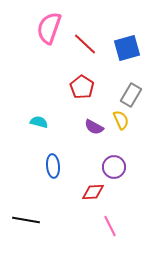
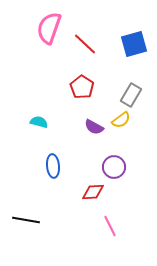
blue square: moved 7 px right, 4 px up
yellow semicircle: rotated 78 degrees clockwise
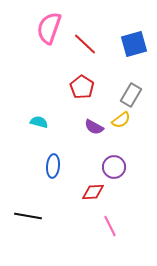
blue ellipse: rotated 10 degrees clockwise
black line: moved 2 px right, 4 px up
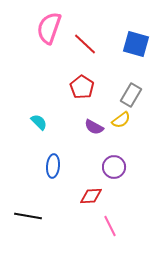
blue square: moved 2 px right; rotated 32 degrees clockwise
cyan semicircle: rotated 30 degrees clockwise
red diamond: moved 2 px left, 4 px down
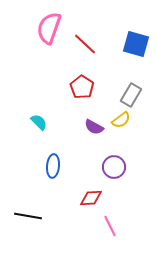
red diamond: moved 2 px down
